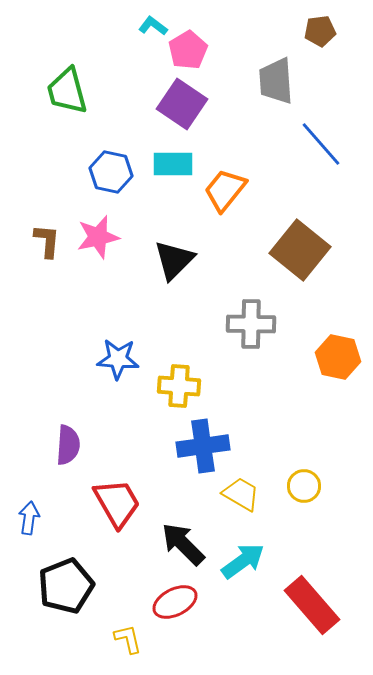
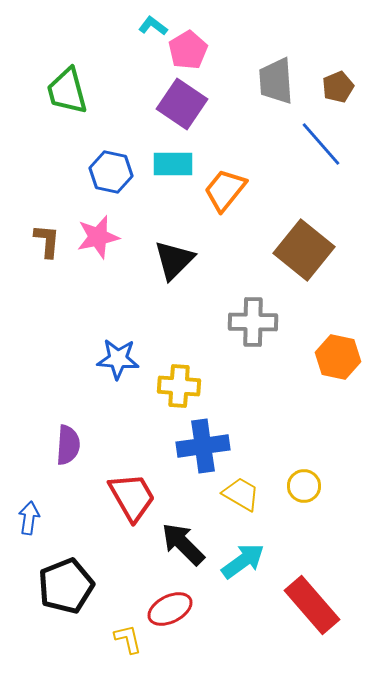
brown pentagon: moved 18 px right, 56 px down; rotated 16 degrees counterclockwise
brown square: moved 4 px right
gray cross: moved 2 px right, 2 px up
red trapezoid: moved 15 px right, 6 px up
red ellipse: moved 5 px left, 7 px down
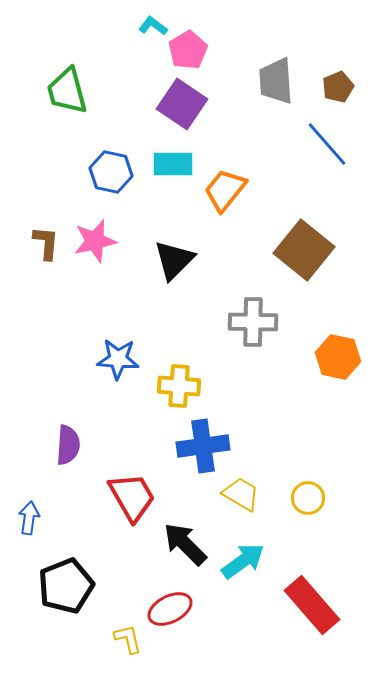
blue line: moved 6 px right
pink star: moved 3 px left, 4 px down
brown L-shape: moved 1 px left, 2 px down
yellow circle: moved 4 px right, 12 px down
black arrow: moved 2 px right
